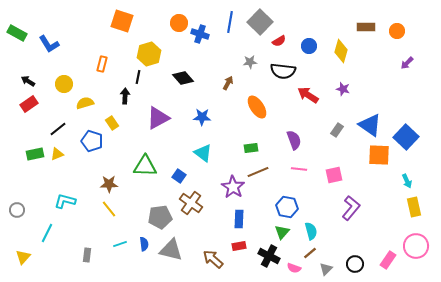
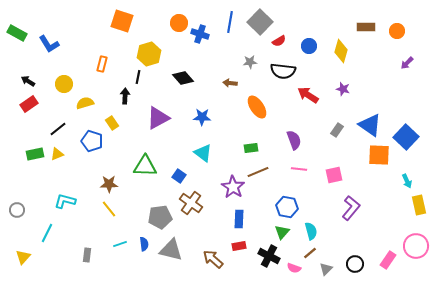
brown arrow at (228, 83): moved 2 px right; rotated 112 degrees counterclockwise
yellow rectangle at (414, 207): moved 5 px right, 2 px up
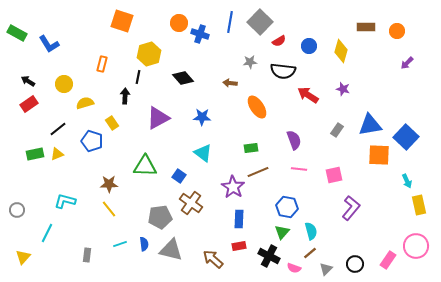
blue triangle at (370, 125): rotated 45 degrees counterclockwise
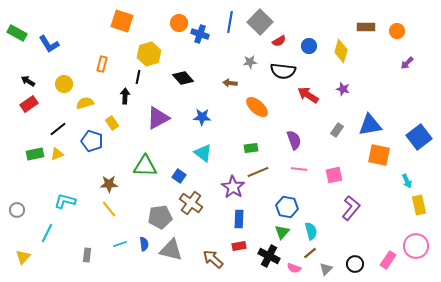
orange ellipse at (257, 107): rotated 15 degrees counterclockwise
blue square at (406, 137): moved 13 px right; rotated 10 degrees clockwise
orange square at (379, 155): rotated 10 degrees clockwise
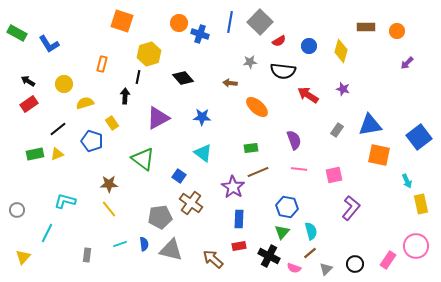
green triangle at (145, 166): moved 2 px left, 7 px up; rotated 35 degrees clockwise
yellow rectangle at (419, 205): moved 2 px right, 1 px up
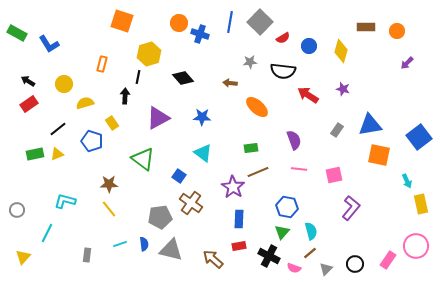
red semicircle at (279, 41): moved 4 px right, 3 px up
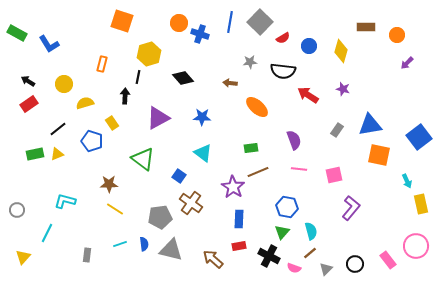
orange circle at (397, 31): moved 4 px down
yellow line at (109, 209): moved 6 px right; rotated 18 degrees counterclockwise
pink rectangle at (388, 260): rotated 72 degrees counterclockwise
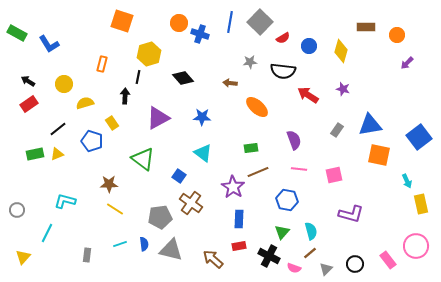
blue hexagon at (287, 207): moved 7 px up
purple L-shape at (351, 208): moved 6 px down; rotated 65 degrees clockwise
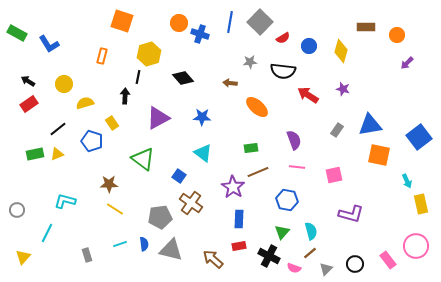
orange rectangle at (102, 64): moved 8 px up
pink line at (299, 169): moved 2 px left, 2 px up
gray rectangle at (87, 255): rotated 24 degrees counterclockwise
